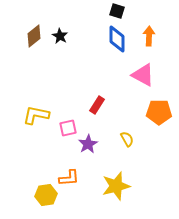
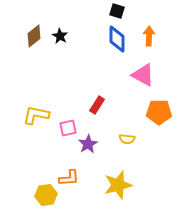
yellow semicircle: rotated 126 degrees clockwise
yellow star: moved 2 px right, 1 px up
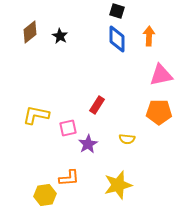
brown diamond: moved 4 px left, 4 px up
pink triangle: moved 18 px right; rotated 40 degrees counterclockwise
yellow hexagon: moved 1 px left
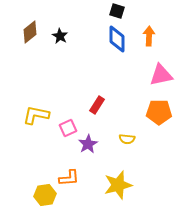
pink square: rotated 12 degrees counterclockwise
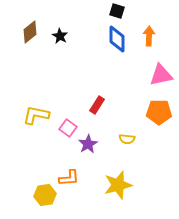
pink square: rotated 30 degrees counterclockwise
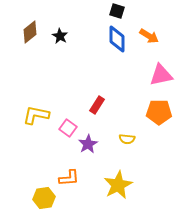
orange arrow: rotated 120 degrees clockwise
yellow star: rotated 12 degrees counterclockwise
yellow hexagon: moved 1 px left, 3 px down
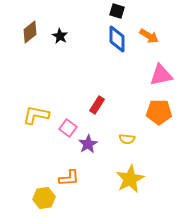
yellow star: moved 12 px right, 6 px up
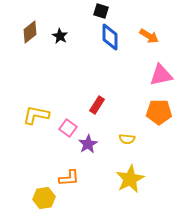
black square: moved 16 px left
blue diamond: moved 7 px left, 2 px up
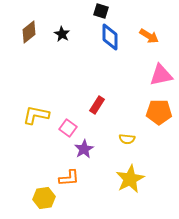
brown diamond: moved 1 px left
black star: moved 2 px right, 2 px up
purple star: moved 4 px left, 5 px down
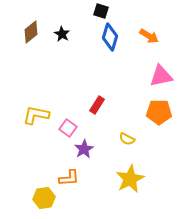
brown diamond: moved 2 px right
blue diamond: rotated 16 degrees clockwise
pink triangle: moved 1 px down
yellow semicircle: rotated 21 degrees clockwise
